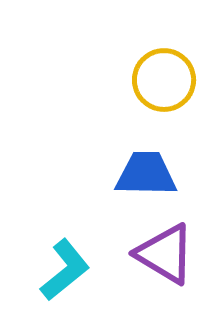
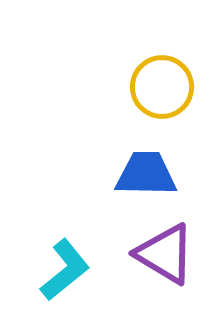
yellow circle: moved 2 px left, 7 px down
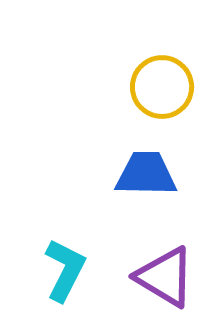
purple triangle: moved 23 px down
cyan L-shape: rotated 24 degrees counterclockwise
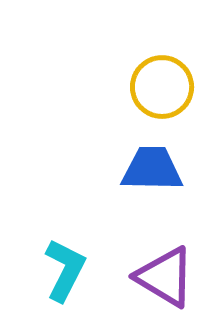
blue trapezoid: moved 6 px right, 5 px up
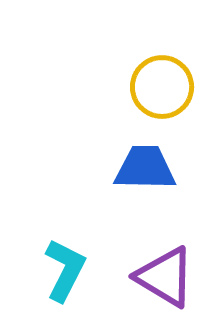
blue trapezoid: moved 7 px left, 1 px up
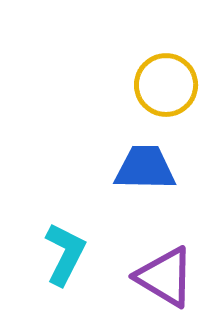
yellow circle: moved 4 px right, 2 px up
cyan L-shape: moved 16 px up
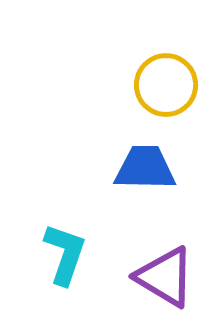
cyan L-shape: rotated 8 degrees counterclockwise
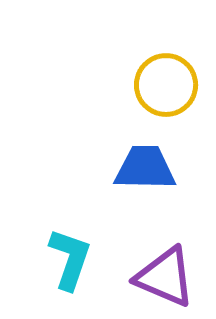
cyan L-shape: moved 5 px right, 5 px down
purple triangle: rotated 8 degrees counterclockwise
